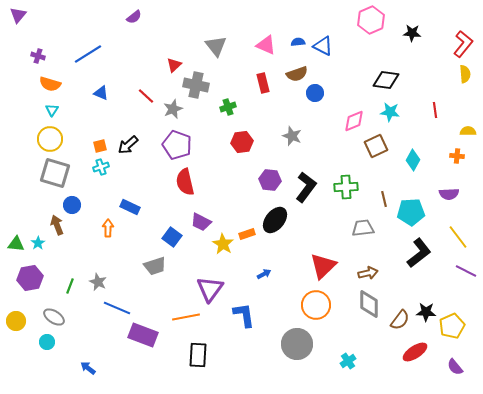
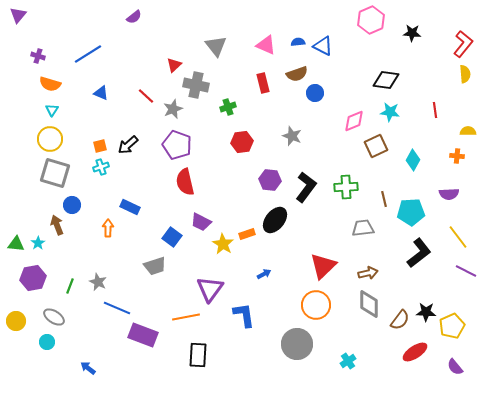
purple hexagon at (30, 278): moved 3 px right
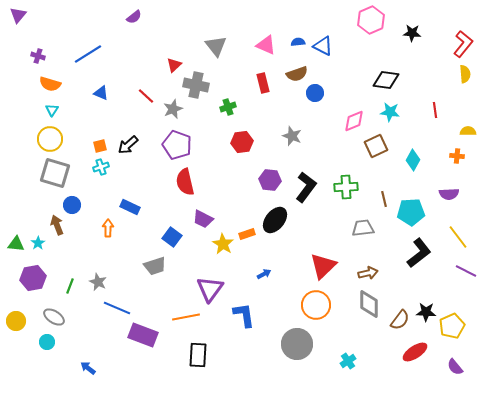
purple trapezoid at (201, 222): moved 2 px right, 3 px up
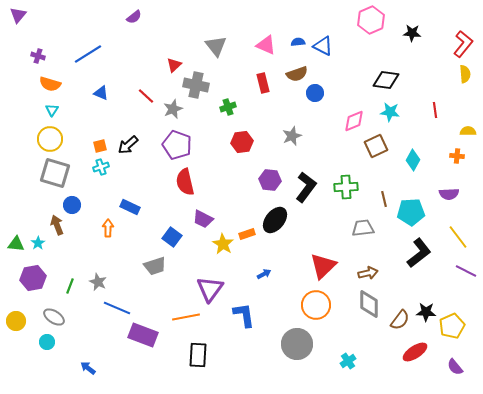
gray star at (292, 136): rotated 30 degrees clockwise
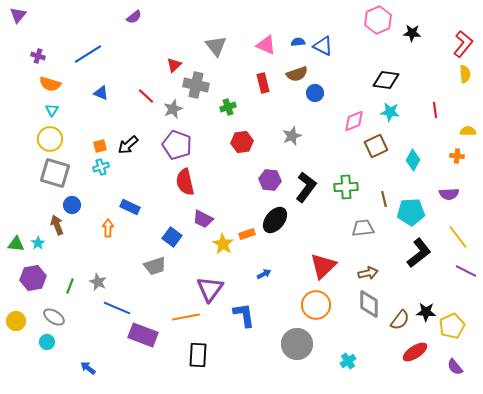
pink hexagon at (371, 20): moved 7 px right
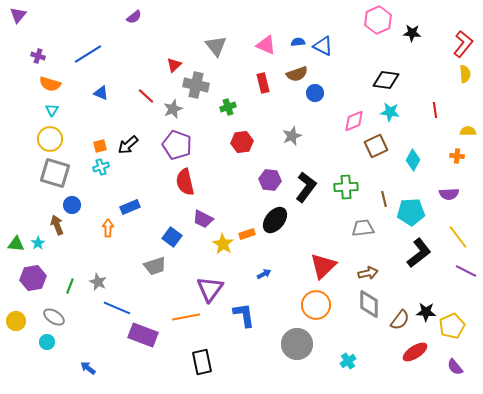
blue rectangle at (130, 207): rotated 48 degrees counterclockwise
black rectangle at (198, 355): moved 4 px right, 7 px down; rotated 15 degrees counterclockwise
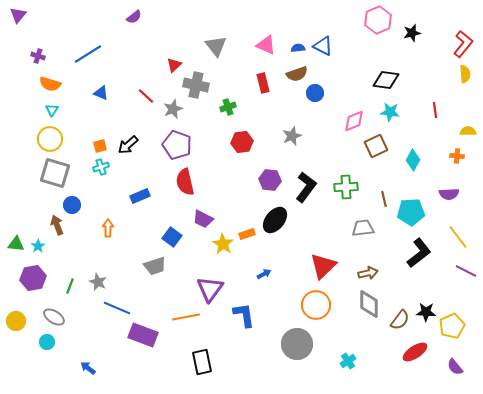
black star at (412, 33): rotated 18 degrees counterclockwise
blue semicircle at (298, 42): moved 6 px down
blue rectangle at (130, 207): moved 10 px right, 11 px up
cyan star at (38, 243): moved 3 px down
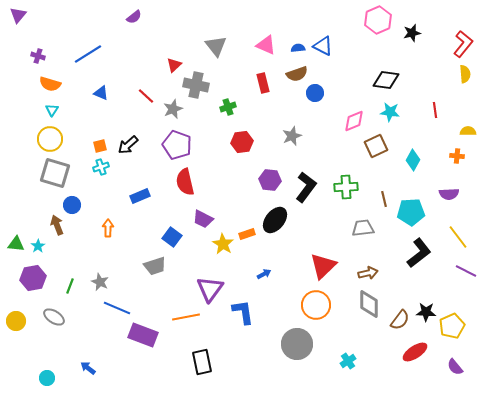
gray star at (98, 282): moved 2 px right
blue L-shape at (244, 315): moved 1 px left, 3 px up
cyan circle at (47, 342): moved 36 px down
